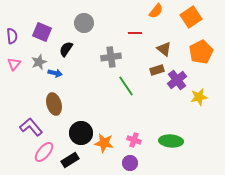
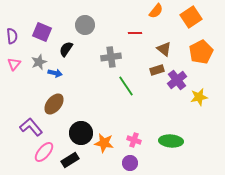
gray circle: moved 1 px right, 2 px down
brown ellipse: rotated 55 degrees clockwise
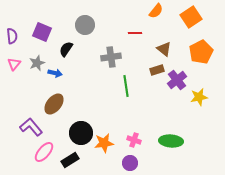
gray star: moved 2 px left, 1 px down
green line: rotated 25 degrees clockwise
orange star: rotated 18 degrees counterclockwise
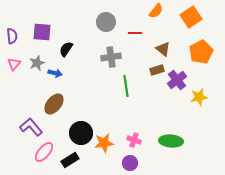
gray circle: moved 21 px right, 3 px up
purple square: rotated 18 degrees counterclockwise
brown triangle: moved 1 px left
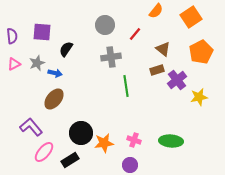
gray circle: moved 1 px left, 3 px down
red line: moved 1 px down; rotated 48 degrees counterclockwise
pink triangle: rotated 24 degrees clockwise
brown ellipse: moved 5 px up
purple circle: moved 2 px down
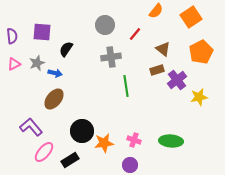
black circle: moved 1 px right, 2 px up
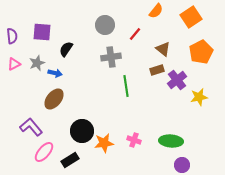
purple circle: moved 52 px right
